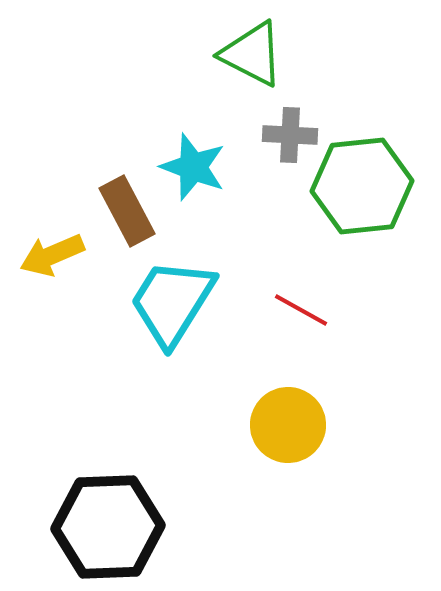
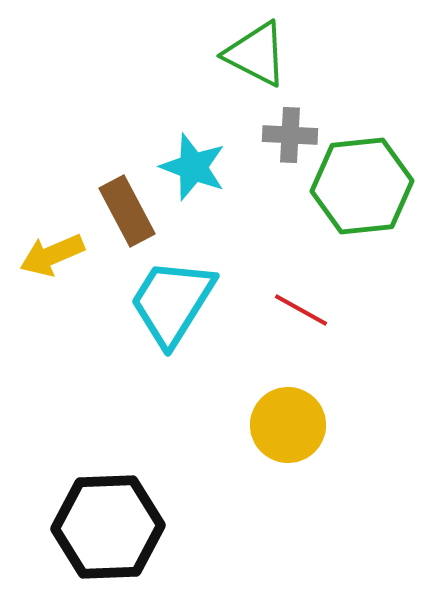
green triangle: moved 4 px right
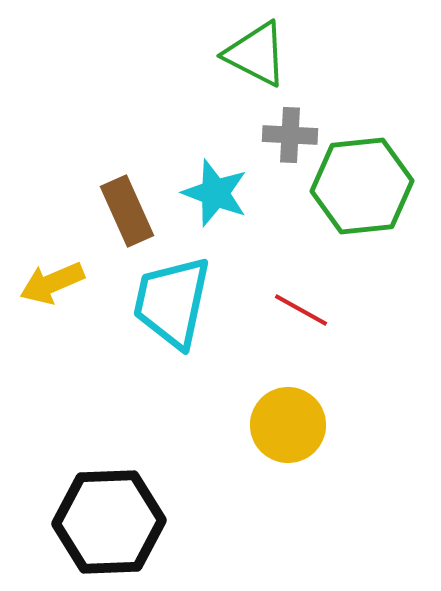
cyan star: moved 22 px right, 26 px down
brown rectangle: rotated 4 degrees clockwise
yellow arrow: moved 28 px down
cyan trapezoid: rotated 20 degrees counterclockwise
black hexagon: moved 1 px right, 5 px up
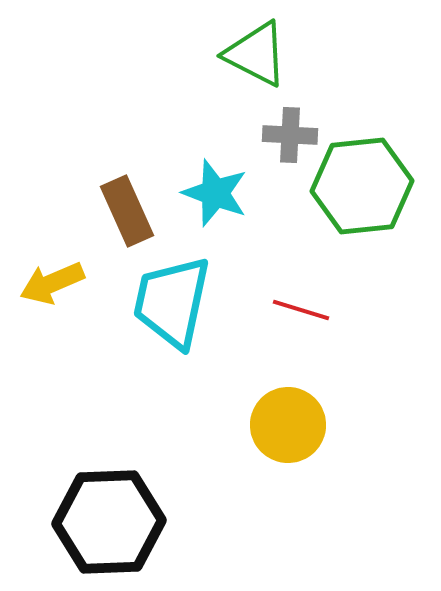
red line: rotated 12 degrees counterclockwise
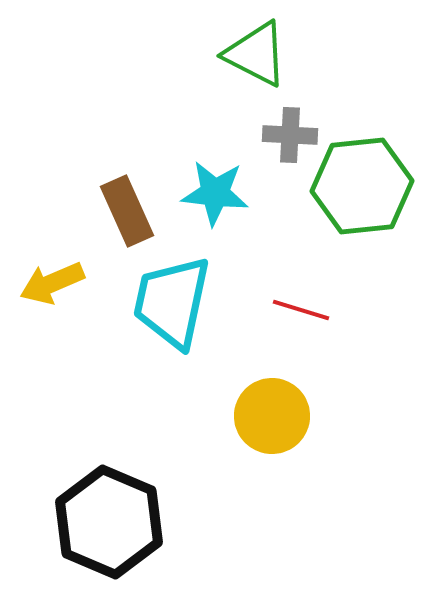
cyan star: rotated 14 degrees counterclockwise
yellow circle: moved 16 px left, 9 px up
black hexagon: rotated 25 degrees clockwise
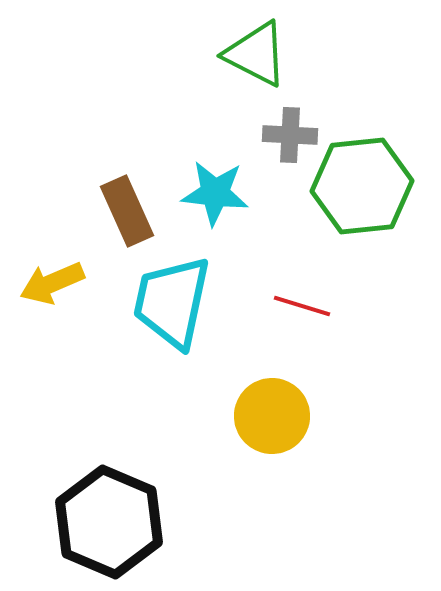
red line: moved 1 px right, 4 px up
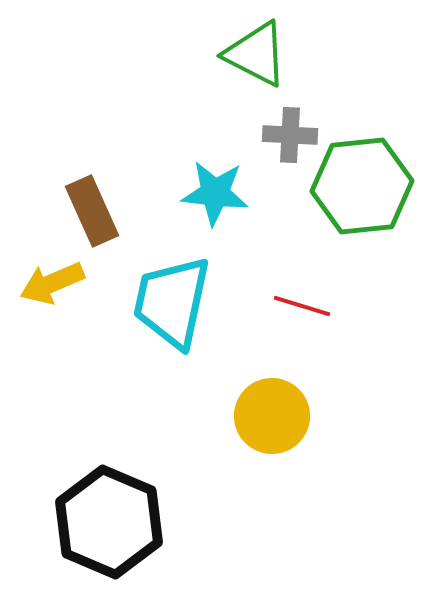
brown rectangle: moved 35 px left
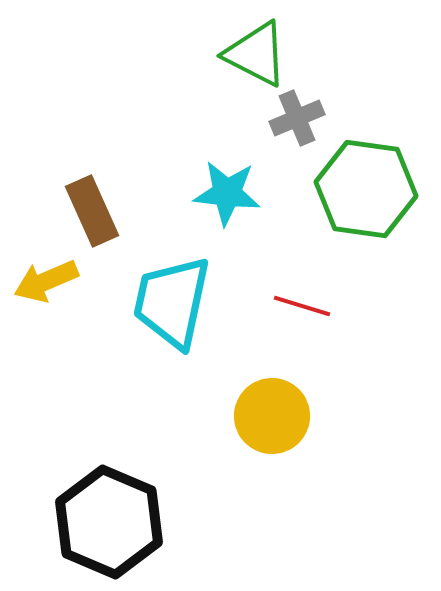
gray cross: moved 7 px right, 17 px up; rotated 26 degrees counterclockwise
green hexagon: moved 4 px right, 3 px down; rotated 14 degrees clockwise
cyan star: moved 12 px right
yellow arrow: moved 6 px left, 2 px up
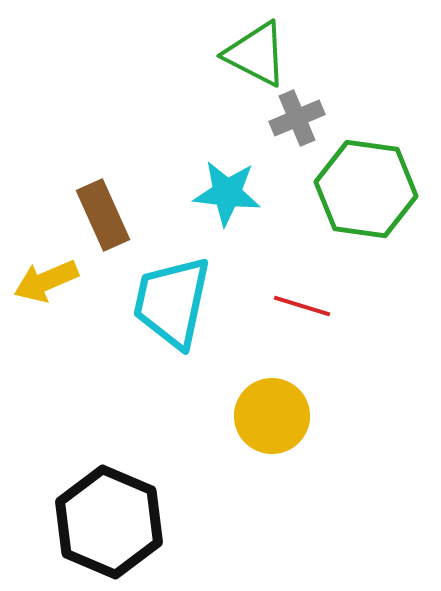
brown rectangle: moved 11 px right, 4 px down
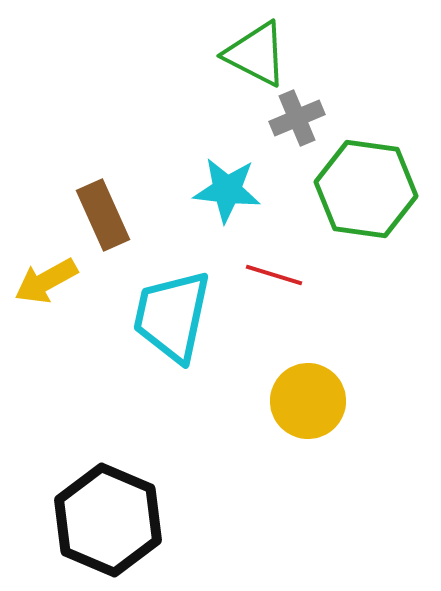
cyan star: moved 3 px up
yellow arrow: rotated 6 degrees counterclockwise
cyan trapezoid: moved 14 px down
red line: moved 28 px left, 31 px up
yellow circle: moved 36 px right, 15 px up
black hexagon: moved 1 px left, 2 px up
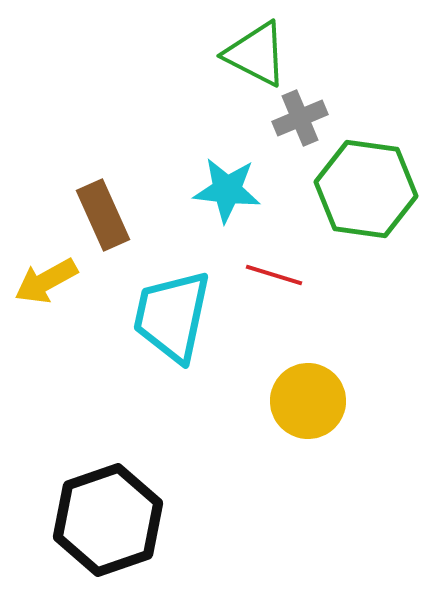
gray cross: moved 3 px right
black hexagon: rotated 18 degrees clockwise
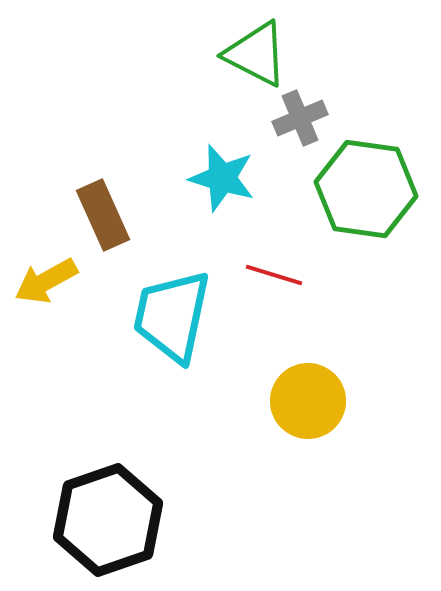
cyan star: moved 5 px left, 12 px up; rotated 10 degrees clockwise
